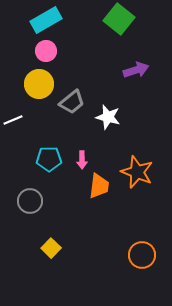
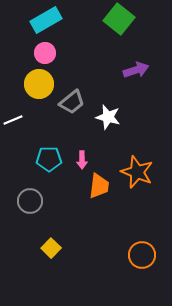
pink circle: moved 1 px left, 2 px down
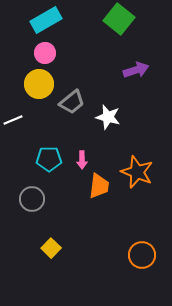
gray circle: moved 2 px right, 2 px up
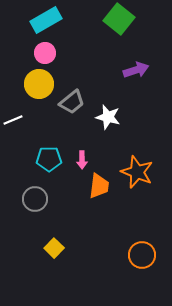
gray circle: moved 3 px right
yellow square: moved 3 px right
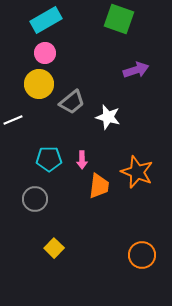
green square: rotated 20 degrees counterclockwise
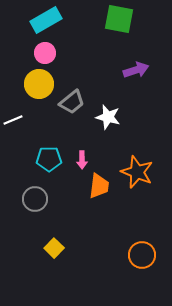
green square: rotated 8 degrees counterclockwise
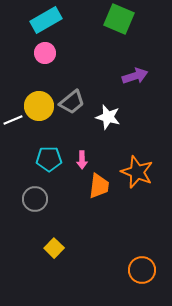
green square: rotated 12 degrees clockwise
purple arrow: moved 1 px left, 6 px down
yellow circle: moved 22 px down
orange circle: moved 15 px down
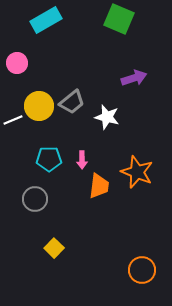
pink circle: moved 28 px left, 10 px down
purple arrow: moved 1 px left, 2 px down
white star: moved 1 px left
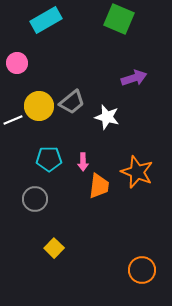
pink arrow: moved 1 px right, 2 px down
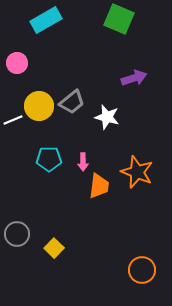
gray circle: moved 18 px left, 35 px down
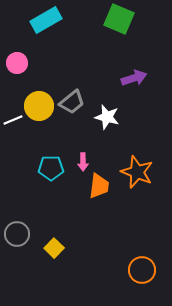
cyan pentagon: moved 2 px right, 9 px down
